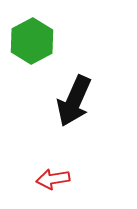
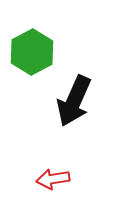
green hexagon: moved 11 px down
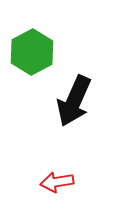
red arrow: moved 4 px right, 3 px down
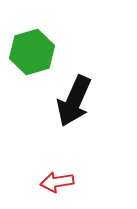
green hexagon: rotated 12 degrees clockwise
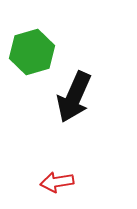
black arrow: moved 4 px up
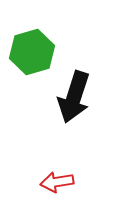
black arrow: rotated 6 degrees counterclockwise
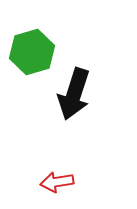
black arrow: moved 3 px up
